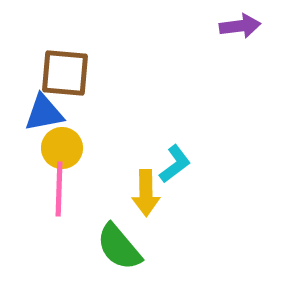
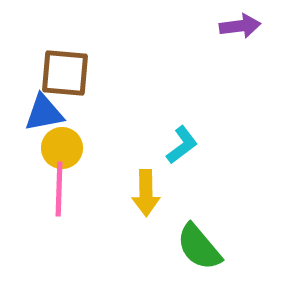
cyan L-shape: moved 7 px right, 19 px up
green semicircle: moved 80 px right
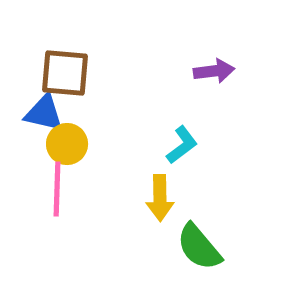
purple arrow: moved 26 px left, 45 px down
blue triangle: rotated 24 degrees clockwise
yellow circle: moved 5 px right, 4 px up
pink line: moved 2 px left
yellow arrow: moved 14 px right, 5 px down
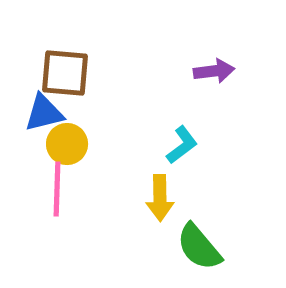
blue triangle: rotated 27 degrees counterclockwise
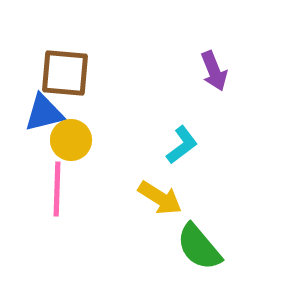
purple arrow: rotated 75 degrees clockwise
yellow circle: moved 4 px right, 4 px up
yellow arrow: rotated 57 degrees counterclockwise
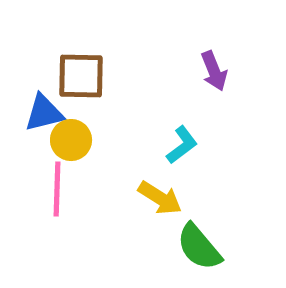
brown square: moved 16 px right, 3 px down; rotated 4 degrees counterclockwise
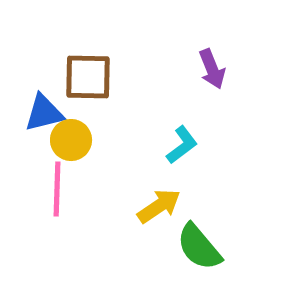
purple arrow: moved 2 px left, 2 px up
brown square: moved 7 px right, 1 px down
yellow arrow: moved 1 px left, 8 px down; rotated 66 degrees counterclockwise
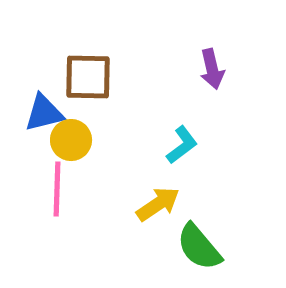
purple arrow: rotated 9 degrees clockwise
yellow arrow: moved 1 px left, 2 px up
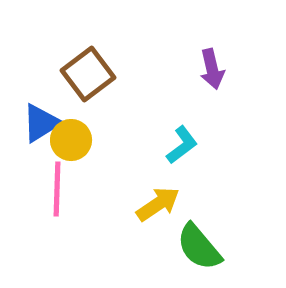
brown square: moved 3 px up; rotated 38 degrees counterclockwise
blue triangle: moved 3 px left, 10 px down; rotated 18 degrees counterclockwise
